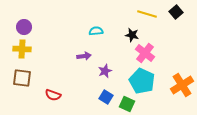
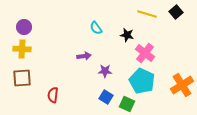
cyan semicircle: moved 3 px up; rotated 120 degrees counterclockwise
black star: moved 5 px left
purple star: rotated 24 degrees clockwise
brown square: rotated 12 degrees counterclockwise
red semicircle: rotated 77 degrees clockwise
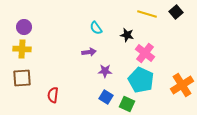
purple arrow: moved 5 px right, 4 px up
cyan pentagon: moved 1 px left, 1 px up
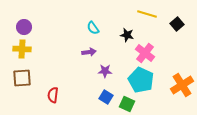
black square: moved 1 px right, 12 px down
cyan semicircle: moved 3 px left
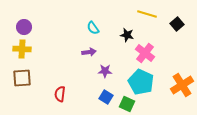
cyan pentagon: moved 2 px down
red semicircle: moved 7 px right, 1 px up
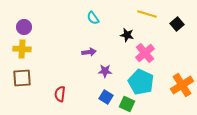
cyan semicircle: moved 10 px up
pink cross: rotated 12 degrees clockwise
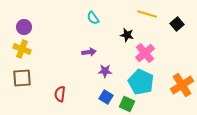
yellow cross: rotated 18 degrees clockwise
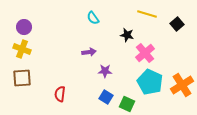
cyan pentagon: moved 9 px right
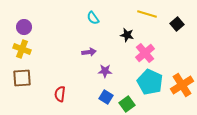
green square: rotated 28 degrees clockwise
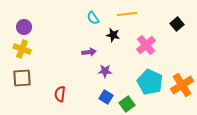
yellow line: moved 20 px left; rotated 24 degrees counterclockwise
black star: moved 14 px left
pink cross: moved 1 px right, 8 px up
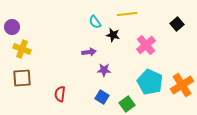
cyan semicircle: moved 2 px right, 4 px down
purple circle: moved 12 px left
purple star: moved 1 px left, 1 px up
blue square: moved 4 px left
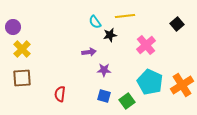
yellow line: moved 2 px left, 2 px down
purple circle: moved 1 px right
black star: moved 3 px left; rotated 24 degrees counterclockwise
yellow cross: rotated 24 degrees clockwise
blue square: moved 2 px right, 1 px up; rotated 16 degrees counterclockwise
green square: moved 3 px up
